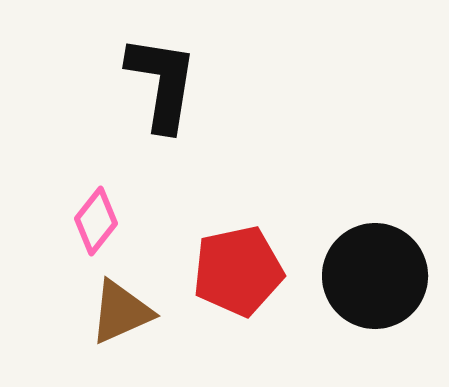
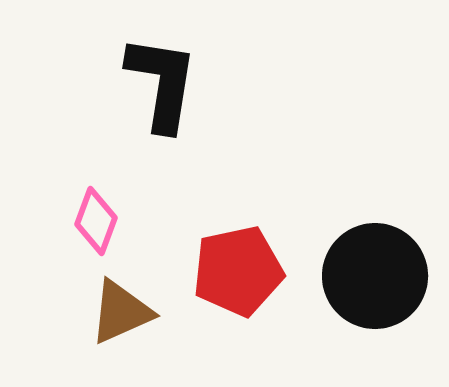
pink diamond: rotated 18 degrees counterclockwise
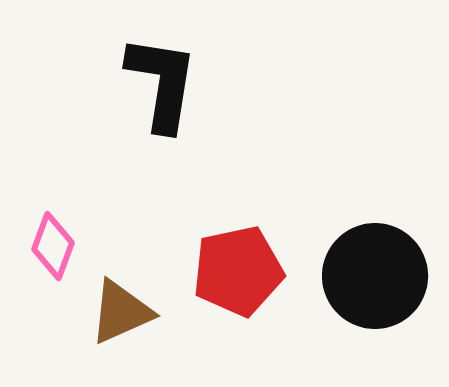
pink diamond: moved 43 px left, 25 px down
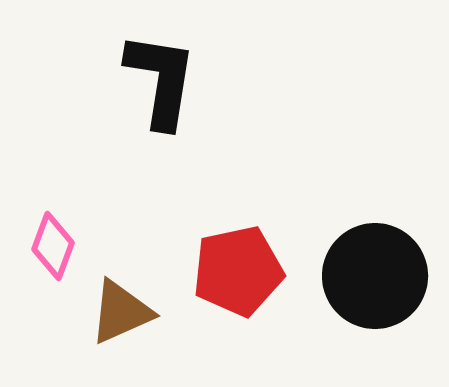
black L-shape: moved 1 px left, 3 px up
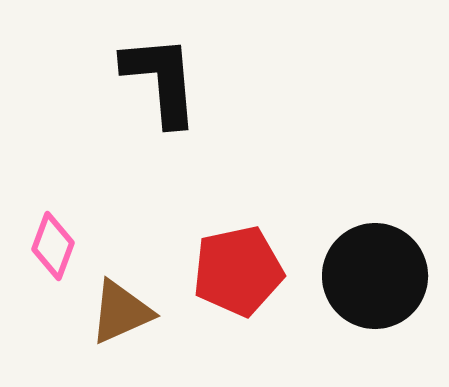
black L-shape: rotated 14 degrees counterclockwise
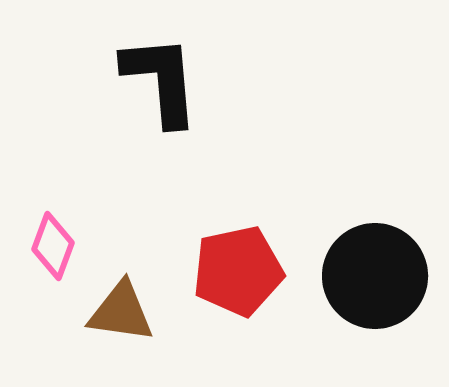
brown triangle: rotated 32 degrees clockwise
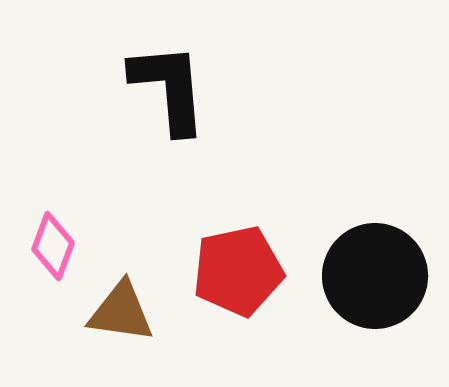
black L-shape: moved 8 px right, 8 px down
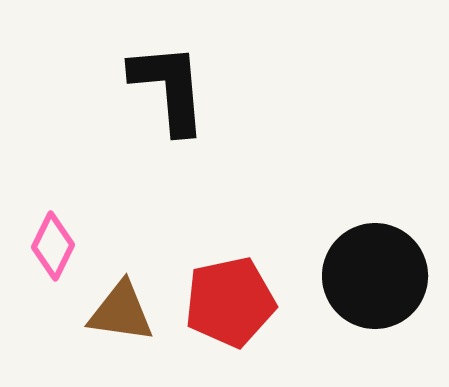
pink diamond: rotated 6 degrees clockwise
red pentagon: moved 8 px left, 31 px down
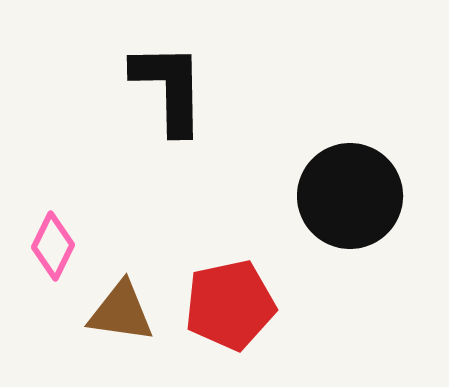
black L-shape: rotated 4 degrees clockwise
black circle: moved 25 px left, 80 px up
red pentagon: moved 3 px down
